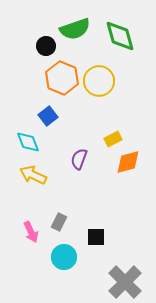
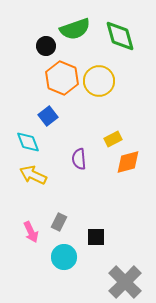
purple semicircle: rotated 25 degrees counterclockwise
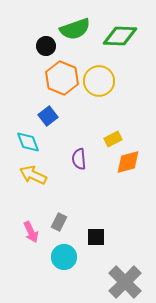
green diamond: rotated 72 degrees counterclockwise
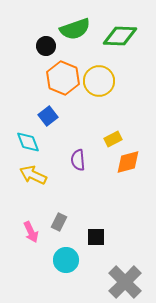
orange hexagon: moved 1 px right
purple semicircle: moved 1 px left, 1 px down
cyan circle: moved 2 px right, 3 px down
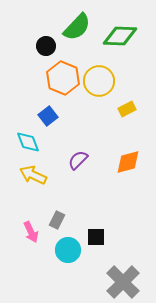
green semicircle: moved 2 px right, 2 px up; rotated 28 degrees counterclockwise
yellow rectangle: moved 14 px right, 30 px up
purple semicircle: rotated 50 degrees clockwise
gray rectangle: moved 2 px left, 2 px up
cyan circle: moved 2 px right, 10 px up
gray cross: moved 2 px left
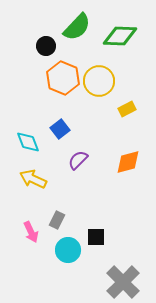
blue square: moved 12 px right, 13 px down
yellow arrow: moved 4 px down
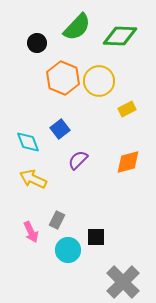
black circle: moved 9 px left, 3 px up
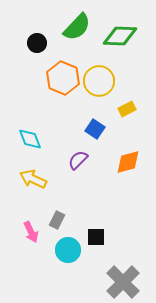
blue square: moved 35 px right; rotated 18 degrees counterclockwise
cyan diamond: moved 2 px right, 3 px up
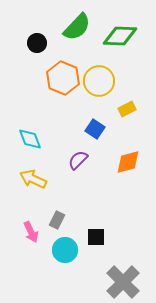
cyan circle: moved 3 px left
